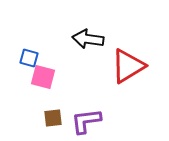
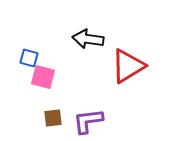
purple L-shape: moved 2 px right
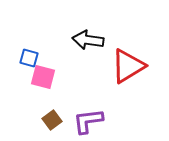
black arrow: moved 1 px down
brown square: moved 1 px left, 2 px down; rotated 30 degrees counterclockwise
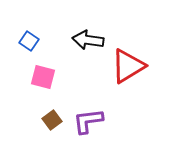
blue square: moved 17 px up; rotated 18 degrees clockwise
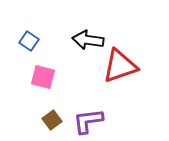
red triangle: moved 8 px left; rotated 12 degrees clockwise
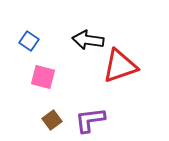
purple L-shape: moved 2 px right, 1 px up
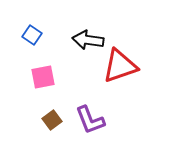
blue square: moved 3 px right, 6 px up
pink square: rotated 25 degrees counterclockwise
purple L-shape: rotated 104 degrees counterclockwise
